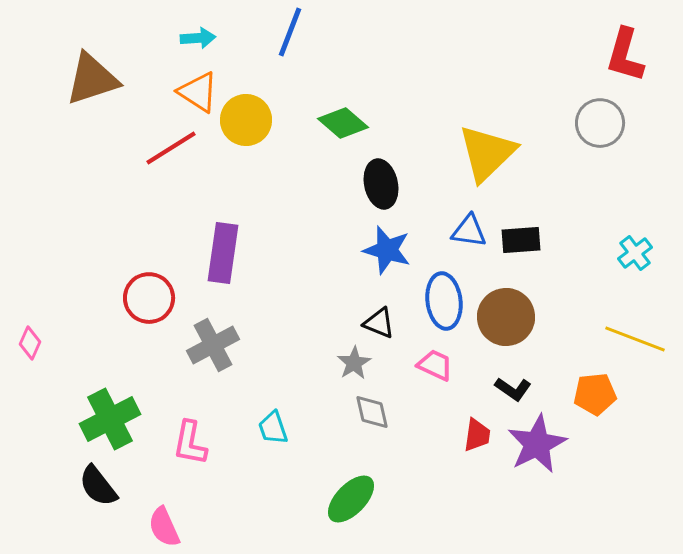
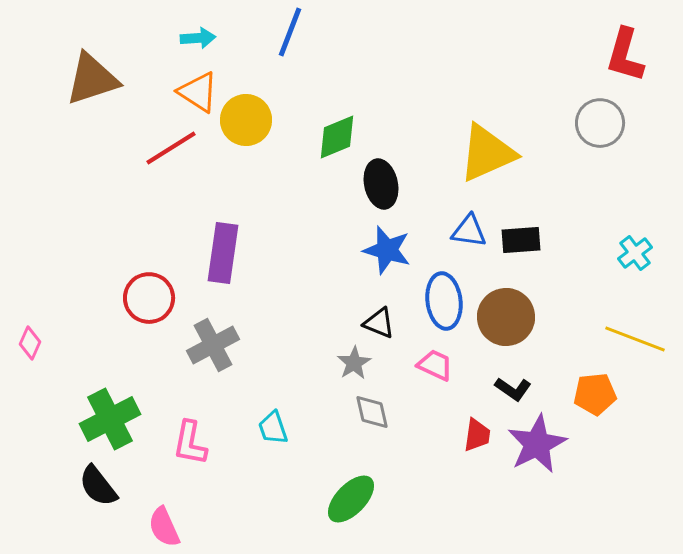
green diamond: moved 6 px left, 14 px down; rotated 63 degrees counterclockwise
yellow triangle: rotated 20 degrees clockwise
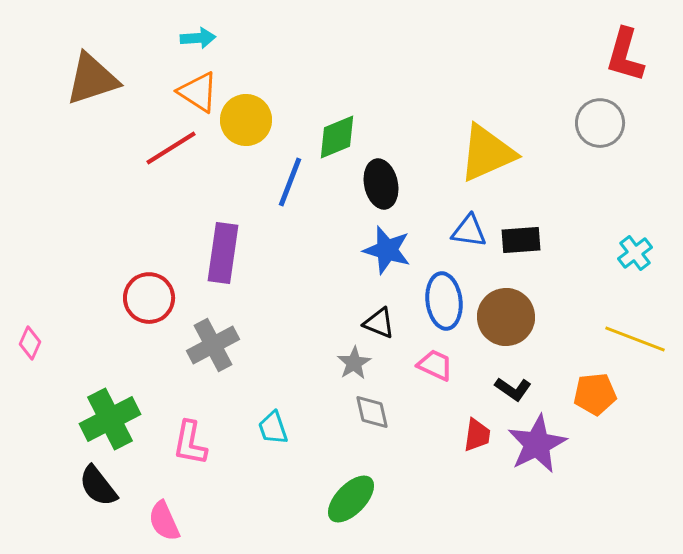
blue line: moved 150 px down
pink semicircle: moved 6 px up
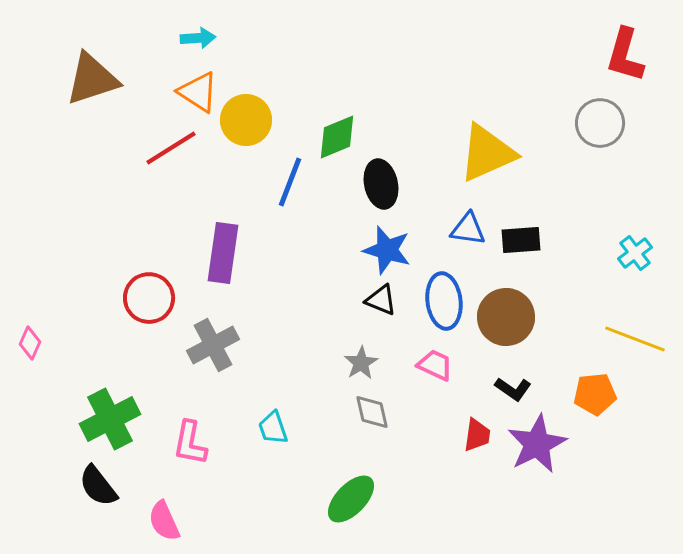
blue triangle: moved 1 px left, 2 px up
black triangle: moved 2 px right, 23 px up
gray star: moved 7 px right
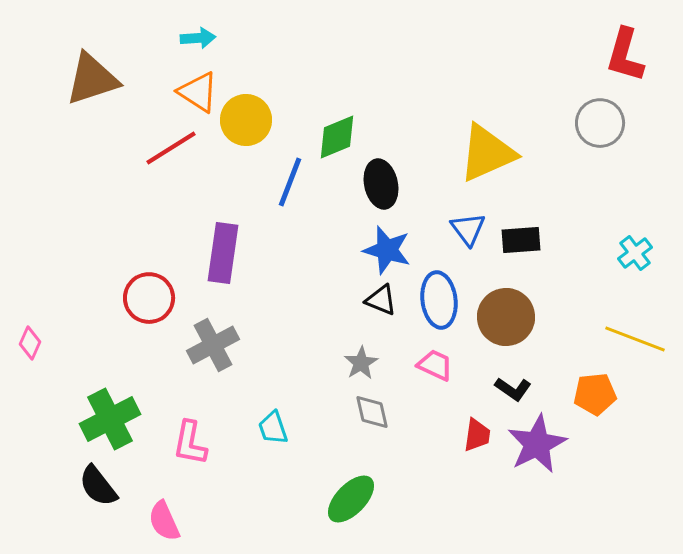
blue triangle: rotated 45 degrees clockwise
blue ellipse: moved 5 px left, 1 px up
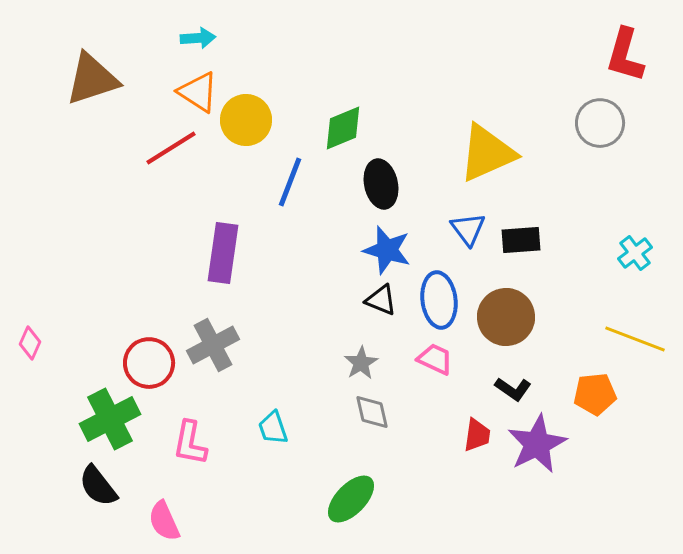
green diamond: moved 6 px right, 9 px up
red circle: moved 65 px down
pink trapezoid: moved 6 px up
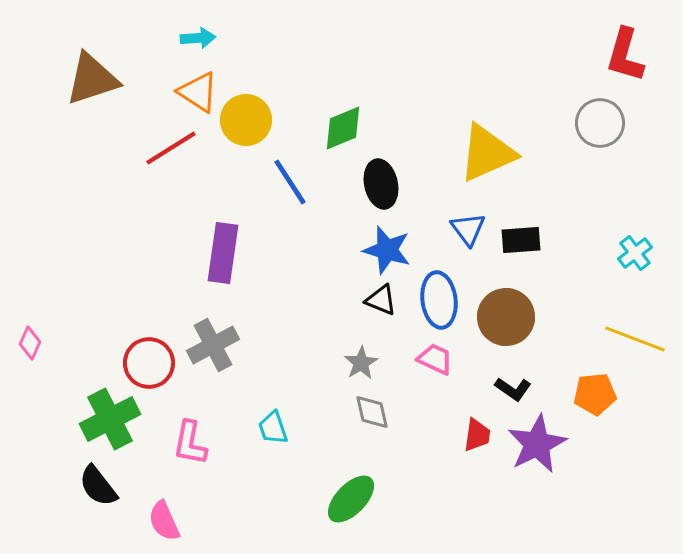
blue line: rotated 54 degrees counterclockwise
